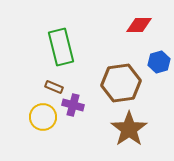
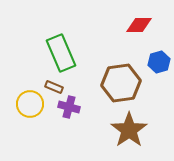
green rectangle: moved 6 px down; rotated 9 degrees counterclockwise
purple cross: moved 4 px left, 2 px down
yellow circle: moved 13 px left, 13 px up
brown star: moved 1 px down
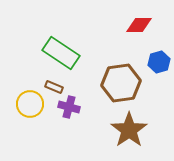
green rectangle: rotated 33 degrees counterclockwise
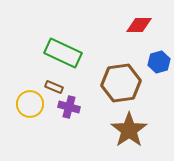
green rectangle: moved 2 px right; rotated 9 degrees counterclockwise
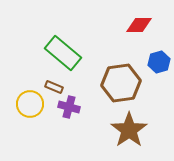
green rectangle: rotated 15 degrees clockwise
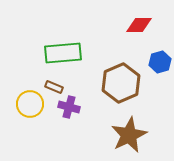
green rectangle: rotated 45 degrees counterclockwise
blue hexagon: moved 1 px right
brown hexagon: rotated 15 degrees counterclockwise
brown star: moved 5 px down; rotated 9 degrees clockwise
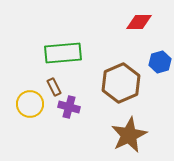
red diamond: moved 3 px up
brown rectangle: rotated 42 degrees clockwise
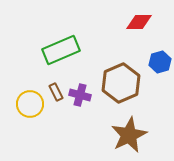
green rectangle: moved 2 px left, 3 px up; rotated 18 degrees counterclockwise
brown rectangle: moved 2 px right, 5 px down
purple cross: moved 11 px right, 12 px up
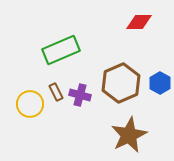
blue hexagon: moved 21 px down; rotated 15 degrees counterclockwise
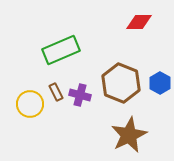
brown hexagon: rotated 15 degrees counterclockwise
